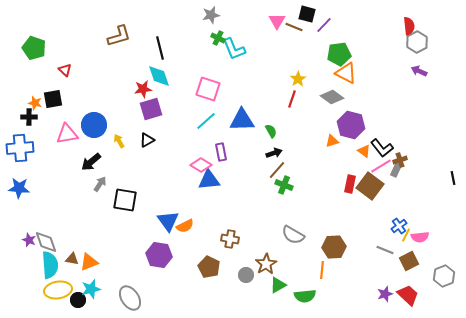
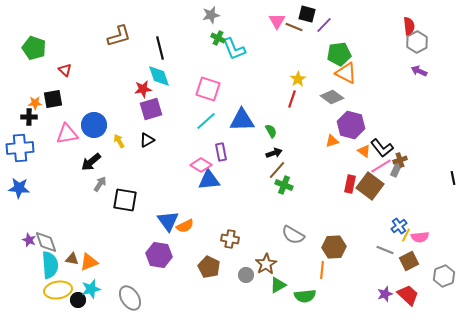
orange star at (35, 103): rotated 16 degrees counterclockwise
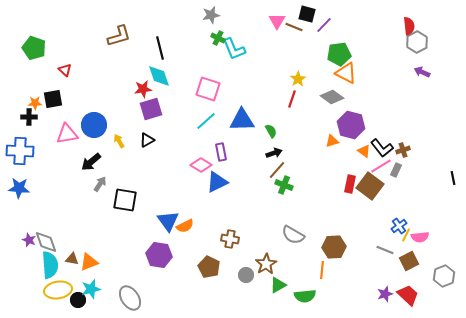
purple arrow at (419, 71): moved 3 px right, 1 px down
blue cross at (20, 148): moved 3 px down; rotated 8 degrees clockwise
brown cross at (400, 160): moved 3 px right, 10 px up
blue triangle at (209, 180): moved 8 px right, 2 px down; rotated 20 degrees counterclockwise
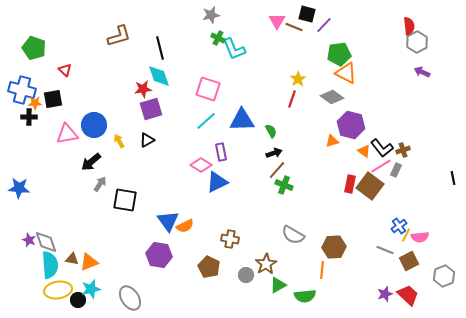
blue cross at (20, 151): moved 2 px right, 61 px up; rotated 12 degrees clockwise
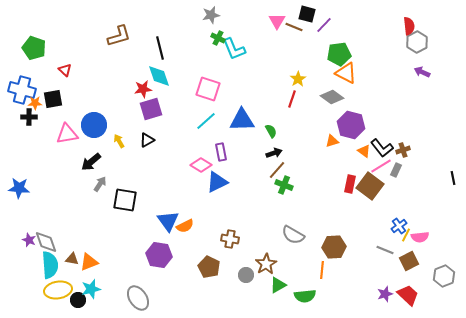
gray ellipse at (130, 298): moved 8 px right
